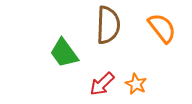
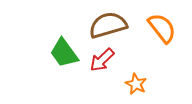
brown semicircle: rotated 108 degrees counterclockwise
red arrow: moved 24 px up
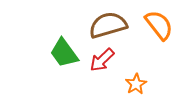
orange semicircle: moved 3 px left, 3 px up
orange star: rotated 15 degrees clockwise
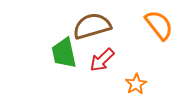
brown semicircle: moved 16 px left, 1 px down
green trapezoid: rotated 24 degrees clockwise
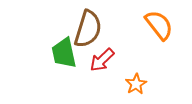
brown semicircle: moved 4 px left, 3 px down; rotated 123 degrees clockwise
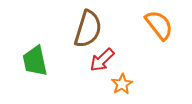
green trapezoid: moved 29 px left, 8 px down
orange star: moved 14 px left
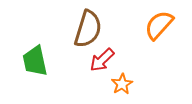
orange semicircle: rotated 100 degrees counterclockwise
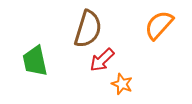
orange star: rotated 20 degrees counterclockwise
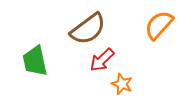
brown semicircle: rotated 36 degrees clockwise
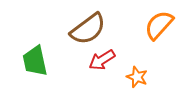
red arrow: rotated 12 degrees clockwise
orange star: moved 15 px right, 7 px up
